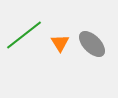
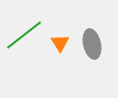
gray ellipse: rotated 32 degrees clockwise
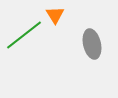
orange triangle: moved 5 px left, 28 px up
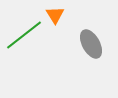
gray ellipse: moved 1 px left; rotated 16 degrees counterclockwise
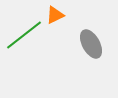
orange triangle: rotated 36 degrees clockwise
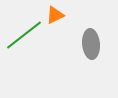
gray ellipse: rotated 24 degrees clockwise
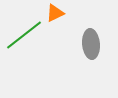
orange triangle: moved 2 px up
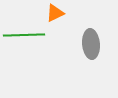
green line: rotated 36 degrees clockwise
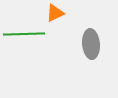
green line: moved 1 px up
